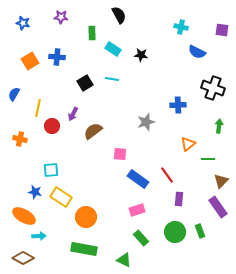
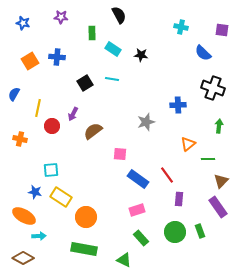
blue semicircle at (197, 52): moved 6 px right, 1 px down; rotated 18 degrees clockwise
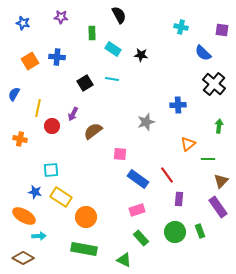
black cross at (213, 88): moved 1 px right, 4 px up; rotated 20 degrees clockwise
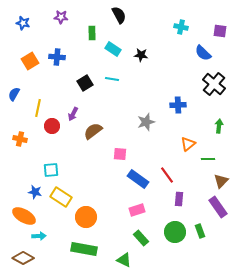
purple square at (222, 30): moved 2 px left, 1 px down
